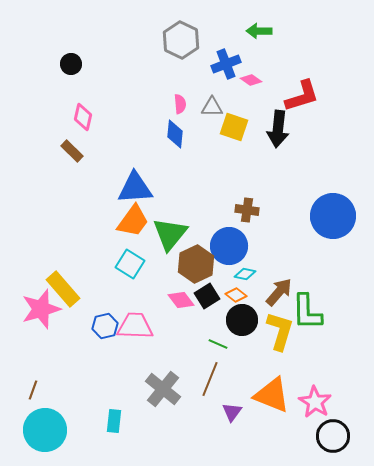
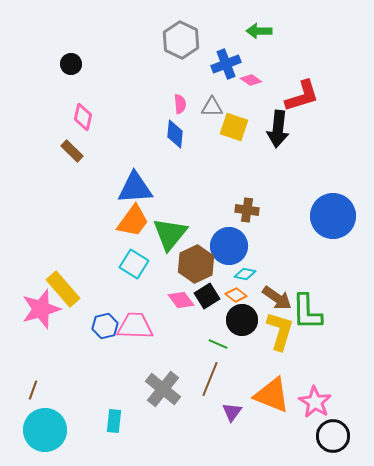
cyan square at (130, 264): moved 4 px right
brown arrow at (279, 292): moved 2 px left, 6 px down; rotated 84 degrees clockwise
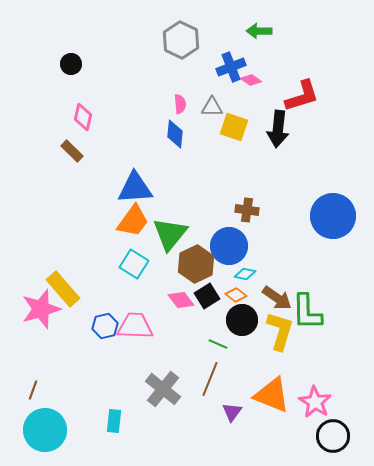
blue cross at (226, 64): moved 5 px right, 3 px down
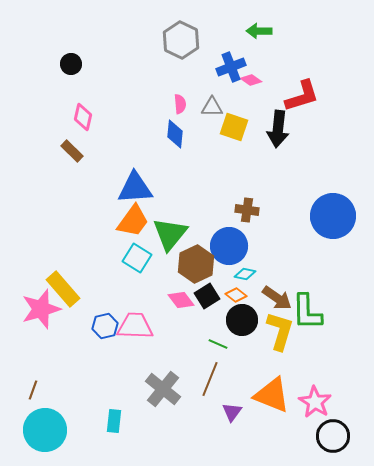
cyan square at (134, 264): moved 3 px right, 6 px up
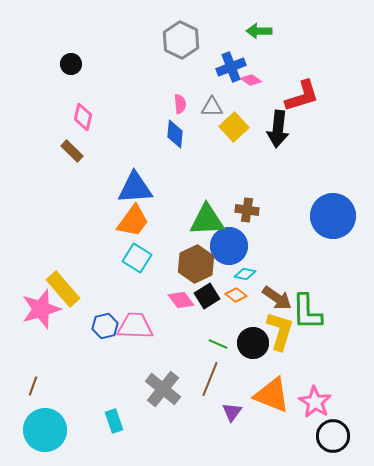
yellow square at (234, 127): rotated 28 degrees clockwise
green triangle at (170, 234): moved 37 px right, 14 px up; rotated 48 degrees clockwise
black circle at (242, 320): moved 11 px right, 23 px down
brown line at (33, 390): moved 4 px up
cyan rectangle at (114, 421): rotated 25 degrees counterclockwise
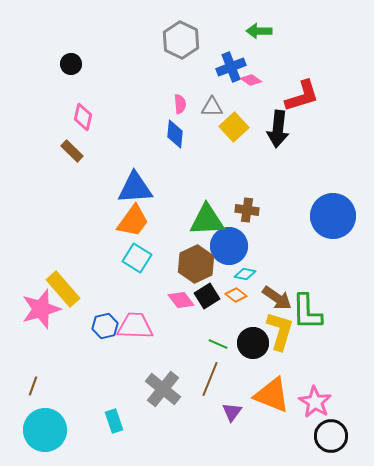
black circle at (333, 436): moved 2 px left
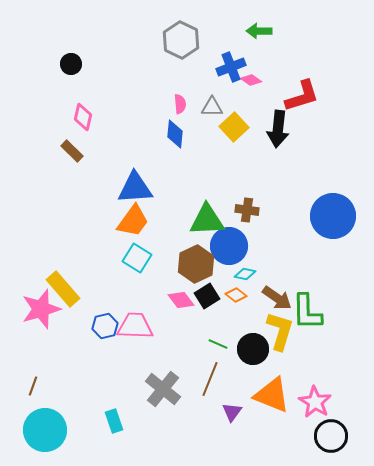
black circle at (253, 343): moved 6 px down
